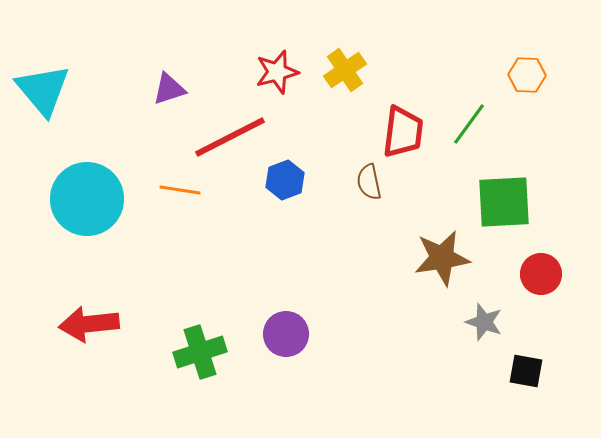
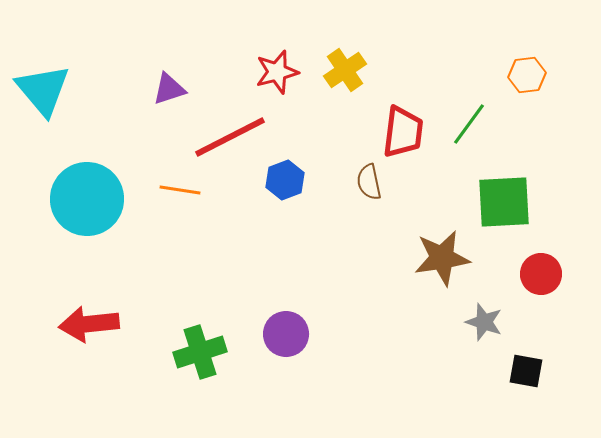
orange hexagon: rotated 9 degrees counterclockwise
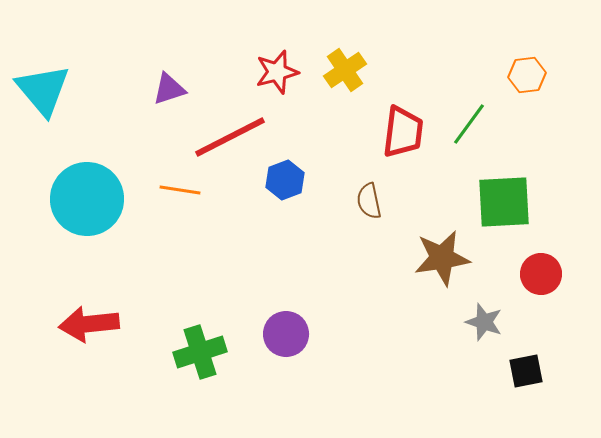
brown semicircle: moved 19 px down
black square: rotated 21 degrees counterclockwise
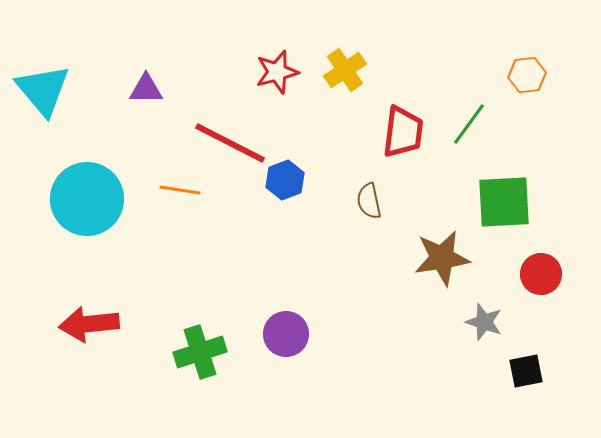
purple triangle: moved 23 px left; rotated 18 degrees clockwise
red line: moved 6 px down; rotated 54 degrees clockwise
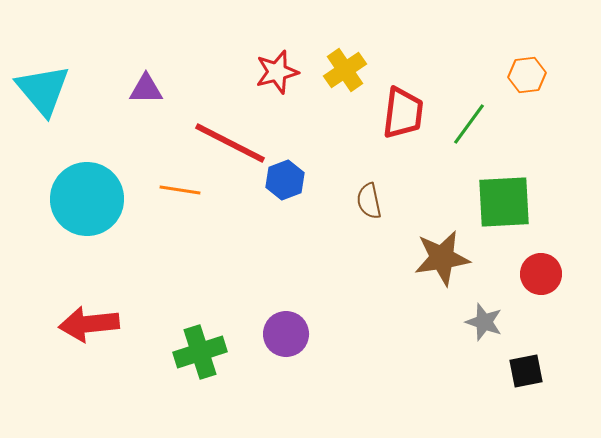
red trapezoid: moved 19 px up
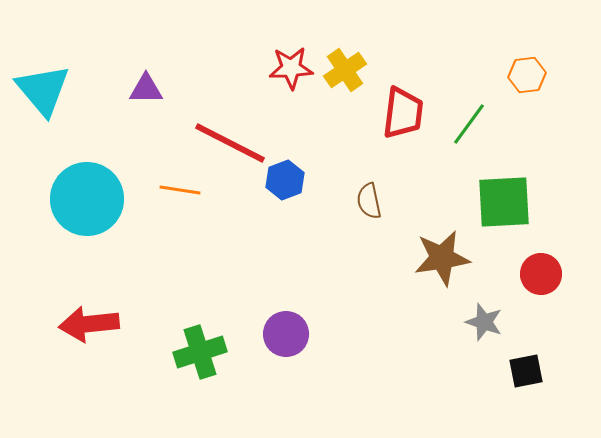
red star: moved 14 px right, 4 px up; rotated 12 degrees clockwise
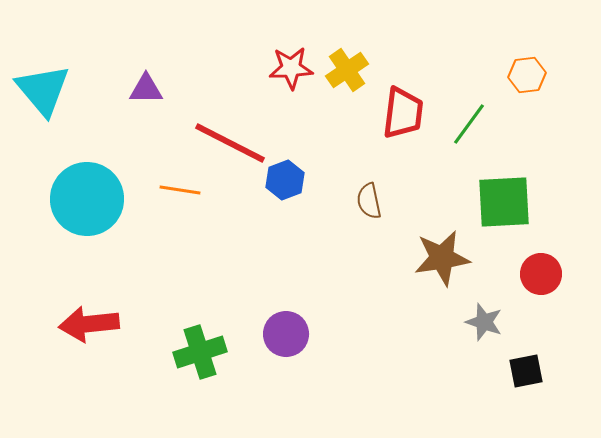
yellow cross: moved 2 px right
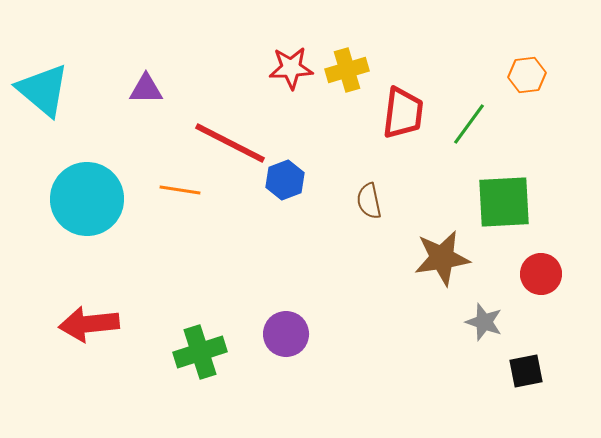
yellow cross: rotated 18 degrees clockwise
cyan triangle: rotated 10 degrees counterclockwise
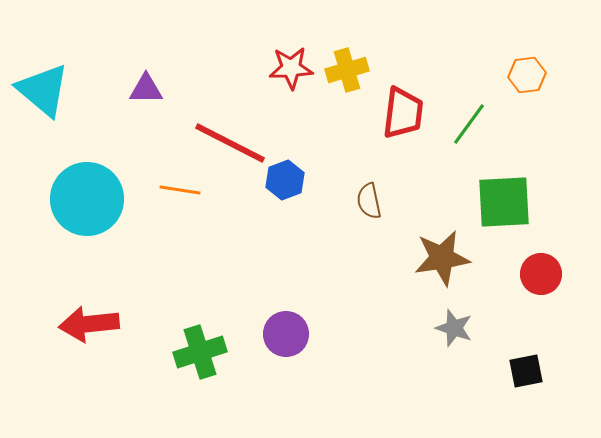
gray star: moved 30 px left, 6 px down
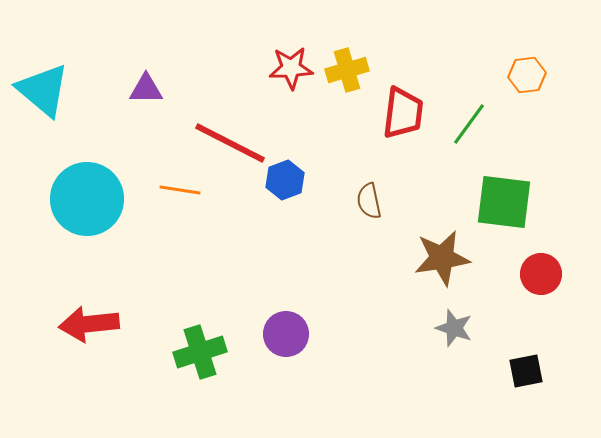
green square: rotated 10 degrees clockwise
